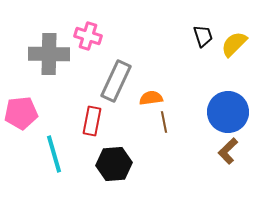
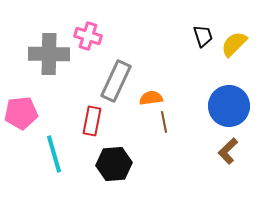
blue circle: moved 1 px right, 6 px up
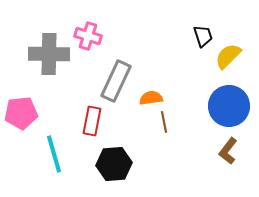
yellow semicircle: moved 6 px left, 12 px down
brown L-shape: rotated 8 degrees counterclockwise
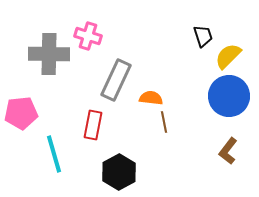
gray rectangle: moved 1 px up
orange semicircle: rotated 15 degrees clockwise
blue circle: moved 10 px up
red rectangle: moved 1 px right, 4 px down
black hexagon: moved 5 px right, 8 px down; rotated 24 degrees counterclockwise
